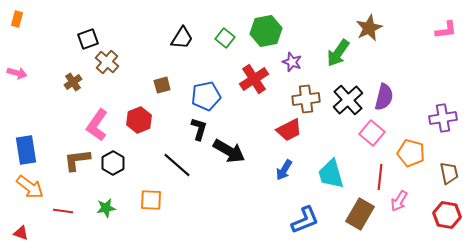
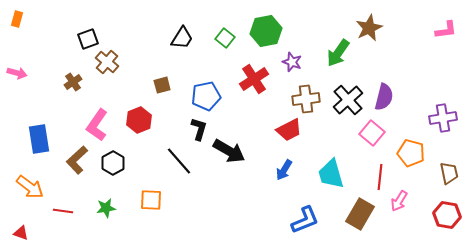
blue rectangle at (26, 150): moved 13 px right, 11 px up
brown L-shape at (77, 160): rotated 36 degrees counterclockwise
black line at (177, 165): moved 2 px right, 4 px up; rotated 8 degrees clockwise
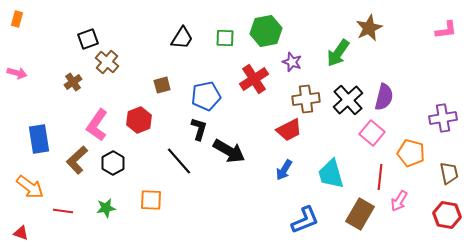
green square at (225, 38): rotated 36 degrees counterclockwise
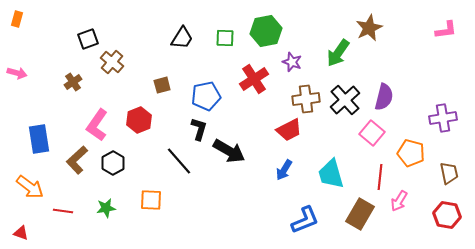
brown cross at (107, 62): moved 5 px right
black cross at (348, 100): moved 3 px left
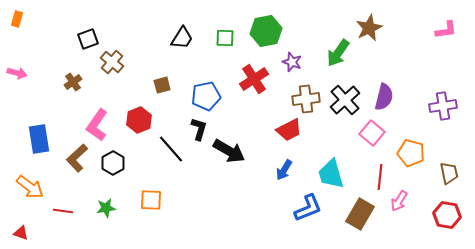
purple cross at (443, 118): moved 12 px up
brown L-shape at (77, 160): moved 2 px up
black line at (179, 161): moved 8 px left, 12 px up
blue L-shape at (305, 220): moved 3 px right, 12 px up
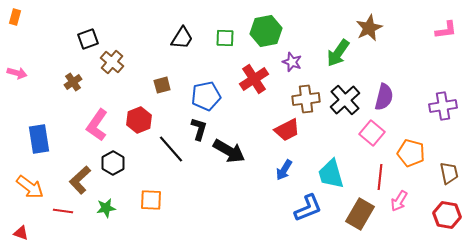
orange rectangle at (17, 19): moved 2 px left, 2 px up
red trapezoid at (289, 130): moved 2 px left
brown L-shape at (77, 158): moved 3 px right, 22 px down
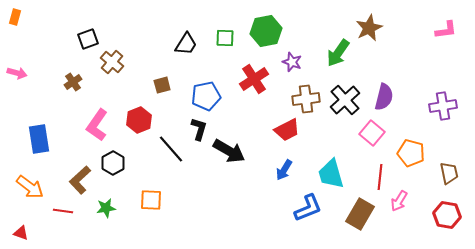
black trapezoid at (182, 38): moved 4 px right, 6 px down
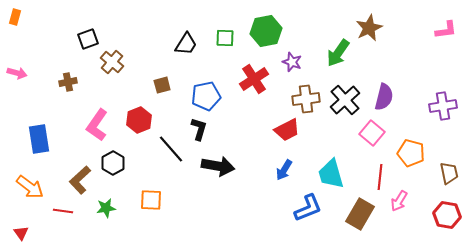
brown cross at (73, 82): moved 5 px left; rotated 24 degrees clockwise
black arrow at (229, 151): moved 11 px left, 15 px down; rotated 20 degrees counterclockwise
red triangle at (21, 233): rotated 35 degrees clockwise
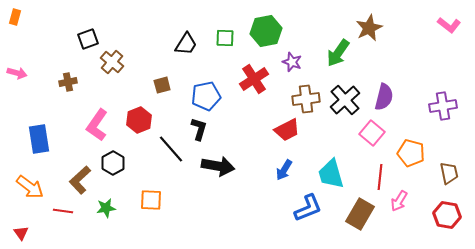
pink L-shape at (446, 30): moved 3 px right, 5 px up; rotated 45 degrees clockwise
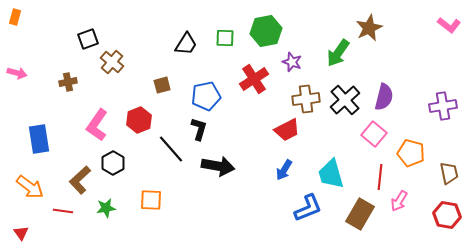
pink square at (372, 133): moved 2 px right, 1 px down
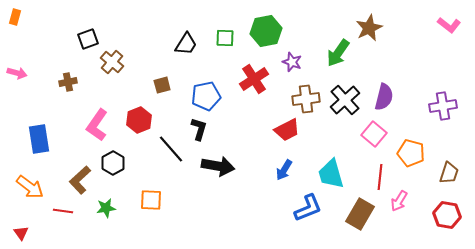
brown trapezoid at (449, 173): rotated 30 degrees clockwise
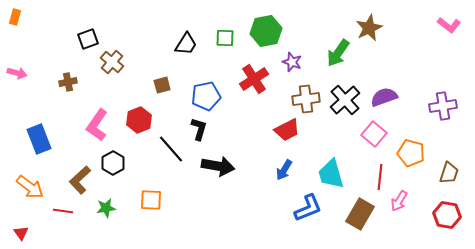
purple semicircle at (384, 97): rotated 124 degrees counterclockwise
blue rectangle at (39, 139): rotated 12 degrees counterclockwise
